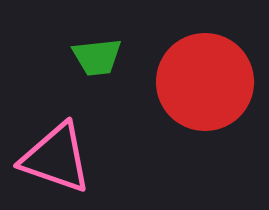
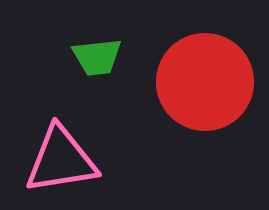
pink triangle: moved 5 px right, 2 px down; rotated 28 degrees counterclockwise
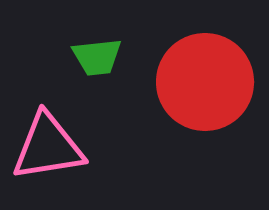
pink triangle: moved 13 px left, 13 px up
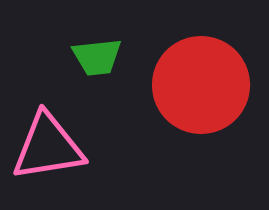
red circle: moved 4 px left, 3 px down
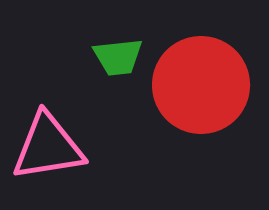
green trapezoid: moved 21 px right
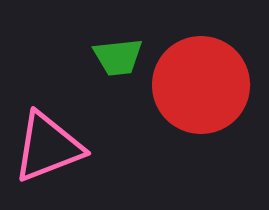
pink triangle: rotated 12 degrees counterclockwise
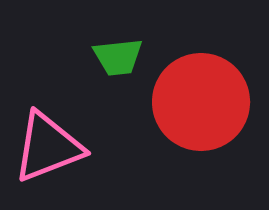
red circle: moved 17 px down
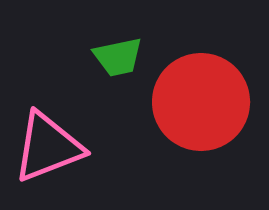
green trapezoid: rotated 6 degrees counterclockwise
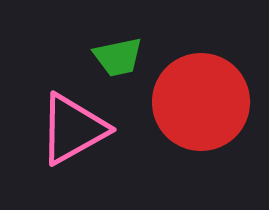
pink triangle: moved 25 px right, 18 px up; rotated 8 degrees counterclockwise
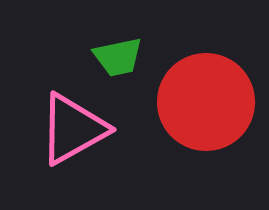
red circle: moved 5 px right
